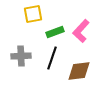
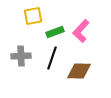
yellow square: moved 2 px down
brown diamond: rotated 10 degrees clockwise
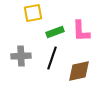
yellow square: moved 3 px up
pink L-shape: rotated 45 degrees counterclockwise
brown diamond: rotated 15 degrees counterclockwise
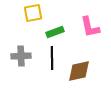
pink L-shape: moved 9 px right, 4 px up; rotated 10 degrees counterclockwise
black line: rotated 20 degrees counterclockwise
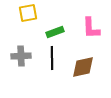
yellow square: moved 5 px left
pink L-shape: moved 1 px right, 1 px down; rotated 10 degrees clockwise
brown diamond: moved 4 px right, 4 px up
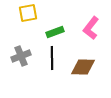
pink L-shape: rotated 40 degrees clockwise
gray cross: rotated 18 degrees counterclockwise
brown diamond: rotated 15 degrees clockwise
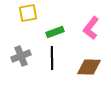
brown diamond: moved 6 px right
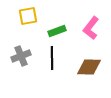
yellow square: moved 3 px down
green rectangle: moved 2 px right, 1 px up
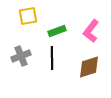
pink L-shape: moved 3 px down
brown diamond: rotated 20 degrees counterclockwise
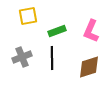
pink L-shape: rotated 15 degrees counterclockwise
gray cross: moved 1 px right, 1 px down
